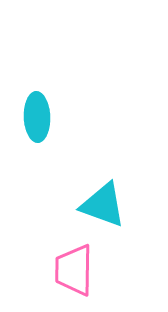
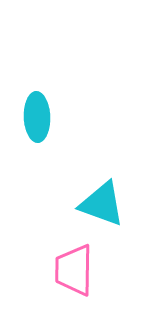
cyan triangle: moved 1 px left, 1 px up
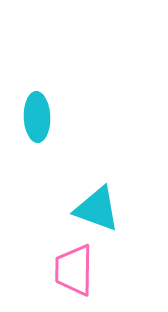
cyan triangle: moved 5 px left, 5 px down
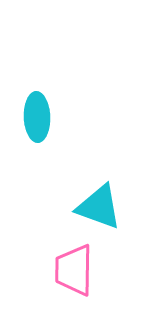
cyan triangle: moved 2 px right, 2 px up
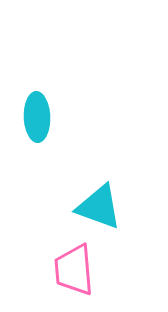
pink trapezoid: rotated 6 degrees counterclockwise
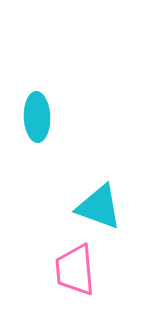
pink trapezoid: moved 1 px right
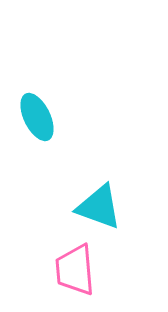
cyan ellipse: rotated 24 degrees counterclockwise
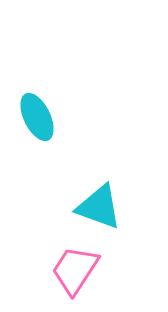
pink trapezoid: rotated 38 degrees clockwise
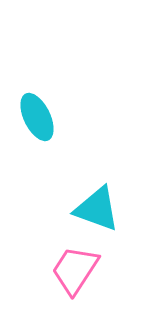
cyan triangle: moved 2 px left, 2 px down
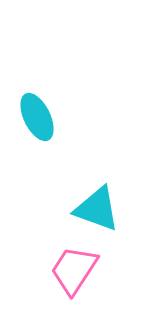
pink trapezoid: moved 1 px left
